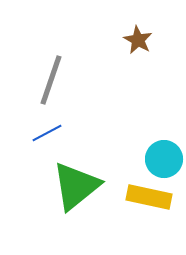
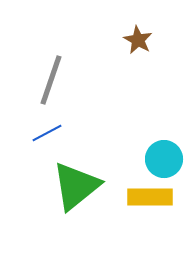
yellow rectangle: moved 1 px right; rotated 12 degrees counterclockwise
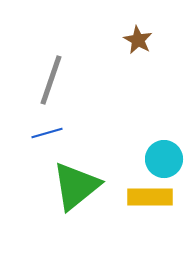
blue line: rotated 12 degrees clockwise
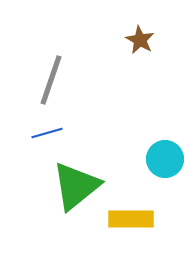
brown star: moved 2 px right
cyan circle: moved 1 px right
yellow rectangle: moved 19 px left, 22 px down
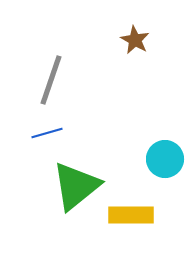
brown star: moved 5 px left
yellow rectangle: moved 4 px up
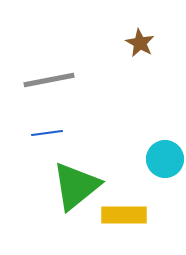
brown star: moved 5 px right, 3 px down
gray line: moved 2 px left; rotated 60 degrees clockwise
blue line: rotated 8 degrees clockwise
yellow rectangle: moved 7 px left
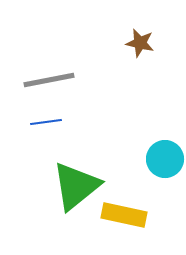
brown star: rotated 16 degrees counterclockwise
blue line: moved 1 px left, 11 px up
yellow rectangle: rotated 12 degrees clockwise
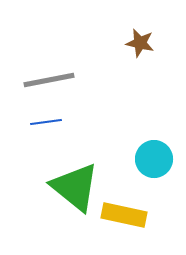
cyan circle: moved 11 px left
green triangle: moved 1 px left, 1 px down; rotated 42 degrees counterclockwise
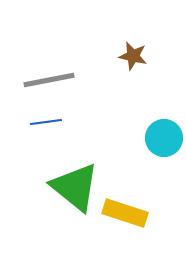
brown star: moved 7 px left, 13 px down
cyan circle: moved 10 px right, 21 px up
yellow rectangle: moved 1 px right, 2 px up; rotated 6 degrees clockwise
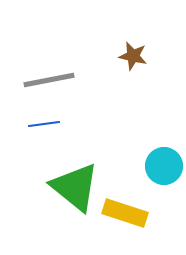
blue line: moved 2 px left, 2 px down
cyan circle: moved 28 px down
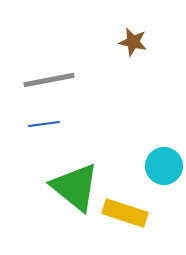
brown star: moved 14 px up
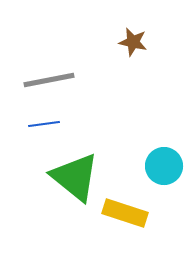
green triangle: moved 10 px up
